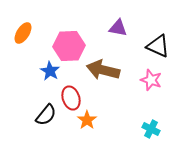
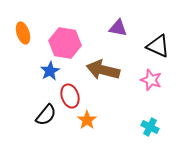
orange ellipse: rotated 50 degrees counterclockwise
pink hexagon: moved 4 px left, 3 px up; rotated 12 degrees clockwise
blue star: rotated 12 degrees clockwise
red ellipse: moved 1 px left, 2 px up
cyan cross: moved 1 px left, 2 px up
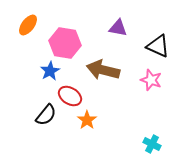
orange ellipse: moved 5 px right, 8 px up; rotated 55 degrees clockwise
red ellipse: rotated 40 degrees counterclockwise
cyan cross: moved 2 px right, 17 px down
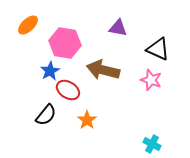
orange ellipse: rotated 10 degrees clockwise
black triangle: moved 3 px down
red ellipse: moved 2 px left, 6 px up
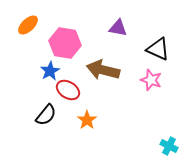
cyan cross: moved 17 px right, 2 px down
